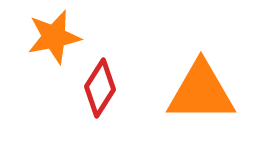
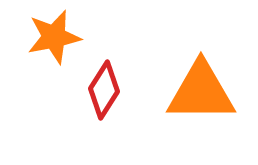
red diamond: moved 4 px right, 2 px down
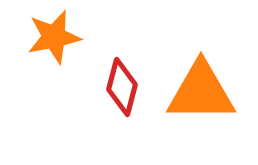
red diamond: moved 18 px right, 3 px up; rotated 18 degrees counterclockwise
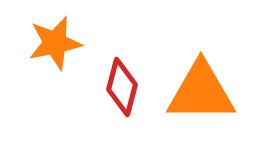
orange star: moved 1 px right, 6 px down
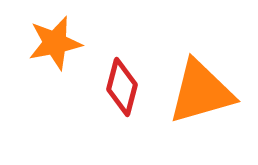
orange triangle: rotated 16 degrees counterclockwise
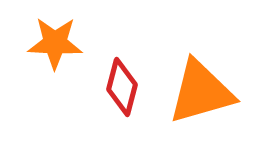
orange star: rotated 14 degrees clockwise
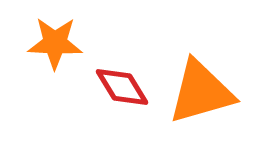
red diamond: rotated 46 degrees counterclockwise
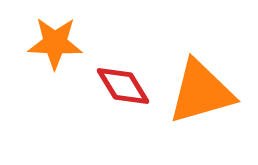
red diamond: moved 1 px right, 1 px up
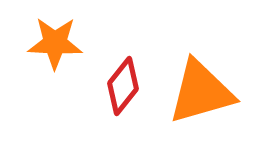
red diamond: rotated 70 degrees clockwise
